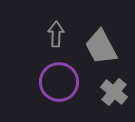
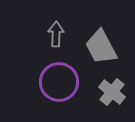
gray cross: moved 2 px left
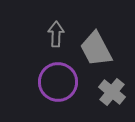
gray trapezoid: moved 5 px left, 2 px down
purple circle: moved 1 px left
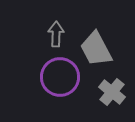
purple circle: moved 2 px right, 5 px up
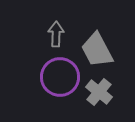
gray trapezoid: moved 1 px right, 1 px down
gray cross: moved 13 px left
